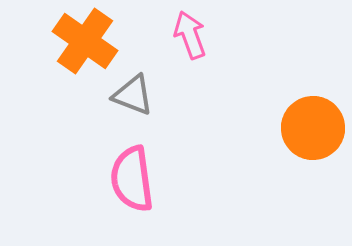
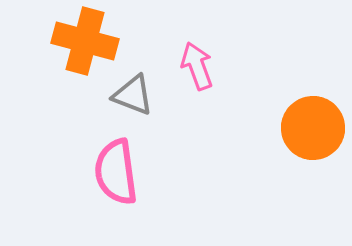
pink arrow: moved 7 px right, 31 px down
orange cross: rotated 20 degrees counterclockwise
pink semicircle: moved 16 px left, 7 px up
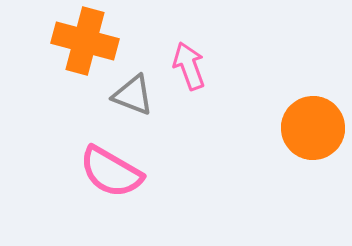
pink arrow: moved 8 px left
pink semicircle: moved 5 px left; rotated 52 degrees counterclockwise
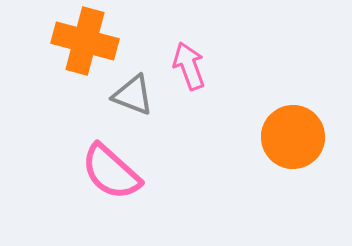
orange circle: moved 20 px left, 9 px down
pink semicircle: rotated 12 degrees clockwise
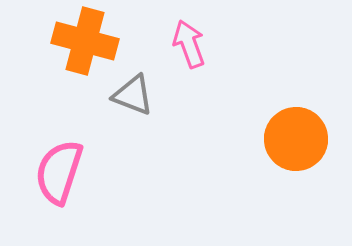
pink arrow: moved 22 px up
orange circle: moved 3 px right, 2 px down
pink semicircle: moved 52 px left; rotated 66 degrees clockwise
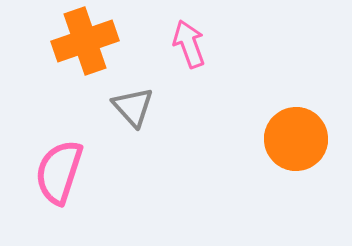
orange cross: rotated 34 degrees counterclockwise
gray triangle: moved 12 px down; rotated 27 degrees clockwise
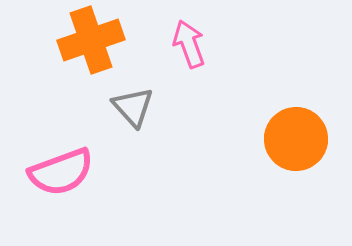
orange cross: moved 6 px right, 1 px up
pink semicircle: moved 2 px right; rotated 128 degrees counterclockwise
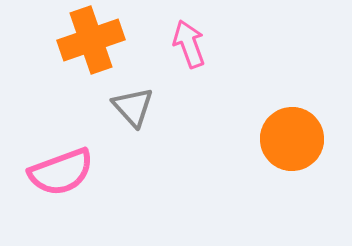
orange circle: moved 4 px left
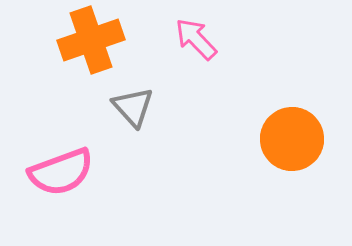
pink arrow: moved 7 px right, 5 px up; rotated 24 degrees counterclockwise
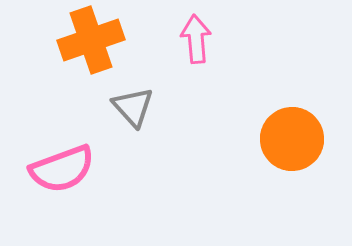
pink arrow: rotated 39 degrees clockwise
pink semicircle: moved 1 px right, 3 px up
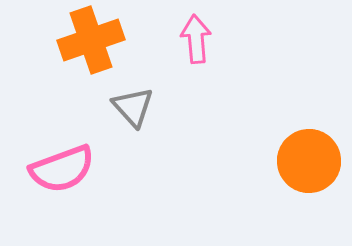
orange circle: moved 17 px right, 22 px down
